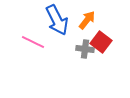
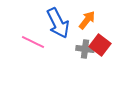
blue arrow: moved 1 px right, 3 px down
red square: moved 1 px left, 3 px down
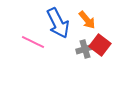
orange arrow: rotated 102 degrees clockwise
gray cross: rotated 24 degrees counterclockwise
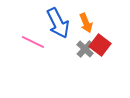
orange arrow: moved 1 px left, 3 px down; rotated 18 degrees clockwise
gray cross: rotated 30 degrees counterclockwise
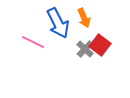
orange arrow: moved 2 px left, 5 px up
